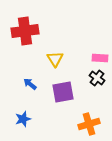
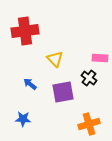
yellow triangle: rotated 12 degrees counterclockwise
black cross: moved 8 px left
blue star: rotated 21 degrees clockwise
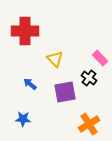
red cross: rotated 8 degrees clockwise
pink rectangle: rotated 42 degrees clockwise
purple square: moved 2 px right
orange cross: rotated 15 degrees counterclockwise
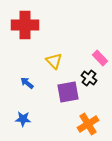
red cross: moved 6 px up
yellow triangle: moved 1 px left, 2 px down
blue arrow: moved 3 px left, 1 px up
purple square: moved 3 px right
orange cross: moved 1 px left
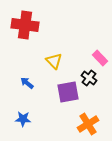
red cross: rotated 8 degrees clockwise
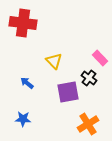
red cross: moved 2 px left, 2 px up
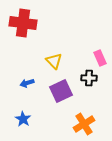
pink rectangle: rotated 21 degrees clockwise
black cross: rotated 35 degrees counterclockwise
blue arrow: rotated 56 degrees counterclockwise
purple square: moved 7 px left, 1 px up; rotated 15 degrees counterclockwise
blue star: rotated 28 degrees clockwise
orange cross: moved 4 px left
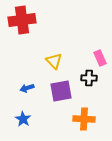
red cross: moved 1 px left, 3 px up; rotated 16 degrees counterclockwise
blue arrow: moved 5 px down
purple square: rotated 15 degrees clockwise
orange cross: moved 5 px up; rotated 35 degrees clockwise
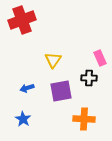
red cross: rotated 12 degrees counterclockwise
yellow triangle: moved 1 px left, 1 px up; rotated 18 degrees clockwise
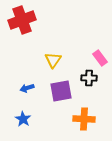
pink rectangle: rotated 14 degrees counterclockwise
